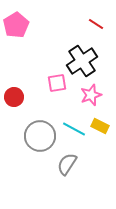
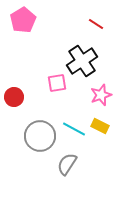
pink pentagon: moved 7 px right, 5 px up
pink star: moved 10 px right
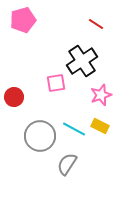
pink pentagon: rotated 15 degrees clockwise
pink square: moved 1 px left
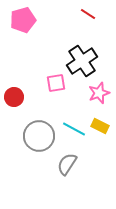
red line: moved 8 px left, 10 px up
pink star: moved 2 px left, 2 px up
gray circle: moved 1 px left
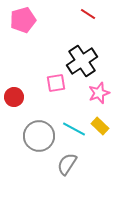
yellow rectangle: rotated 18 degrees clockwise
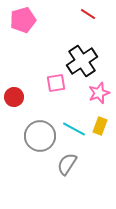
yellow rectangle: rotated 66 degrees clockwise
gray circle: moved 1 px right
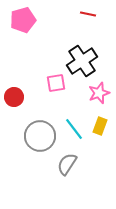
red line: rotated 21 degrees counterclockwise
cyan line: rotated 25 degrees clockwise
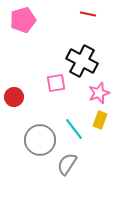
black cross: rotated 28 degrees counterclockwise
yellow rectangle: moved 6 px up
gray circle: moved 4 px down
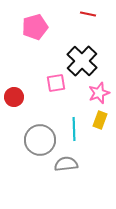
pink pentagon: moved 12 px right, 7 px down
black cross: rotated 16 degrees clockwise
cyan line: rotated 35 degrees clockwise
gray semicircle: moved 1 px left; rotated 50 degrees clockwise
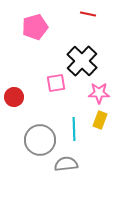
pink star: rotated 20 degrees clockwise
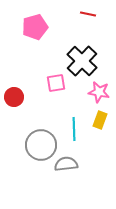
pink star: moved 1 px up; rotated 10 degrees clockwise
gray circle: moved 1 px right, 5 px down
